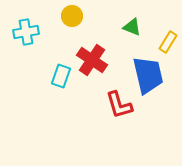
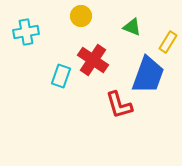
yellow circle: moved 9 px right
red cross: moved 1 px right
blue trapezoid: rotated 33 degrees clockwise
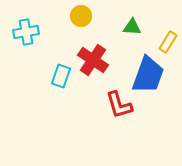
green triangle: rotated 18 degrees counterclockwise
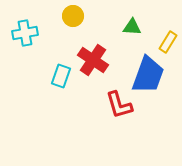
yellow circle: moved 8 px left
cyan cross: moved 1 px left, 1 px down
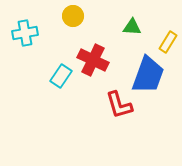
red cross: rotated 8 degrees counterclockwise
cyan rectangle: rotated 15 degrees clockwise
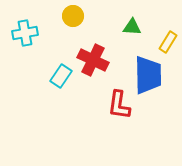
blue trapezoid: rotated 21 degrees counterclockwise
red L-shape: rotated 24 degrees clockwise
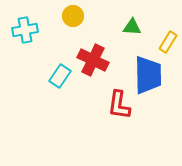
cyan cross: moved 3 px up
cyan rectangle: moved 1 px left
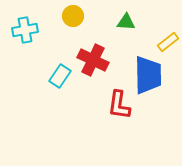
green triangle: moved 6 px left, 5 px up
yellow rectangle: rotated 20 degrees clockwise
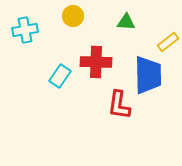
red cross: moved 3 px right, 2 px down; rotated 24 degrees counterclockwise
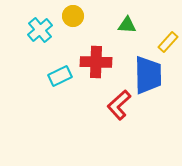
green triangle: moved 1 px right, 3 px down
cyan cross: moved 15 px right; rotated 30 degrees counterclockwise
yellow rectangle: rotated 10 degrees counterclockwise
cyan rectangle: rotated 30 degrees clockwise
red L-shape: rotated 40 degrees clockwise
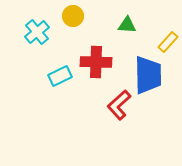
cyan cross: moved 3 px left, 2 px down
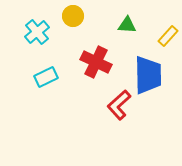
yellow rectangle: moved 6 px up
red cross: rotated 24 degrees clockwise
cyan rectangle: moved 14 px left, 1 px down
